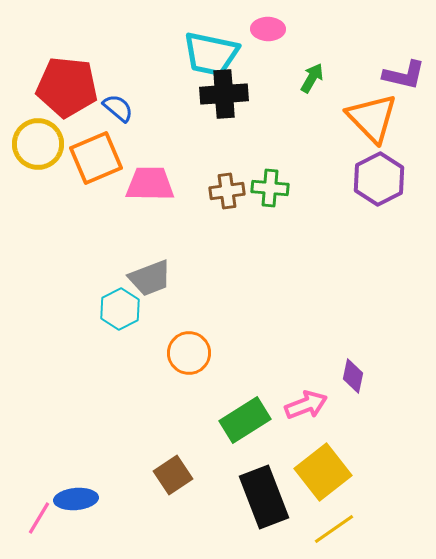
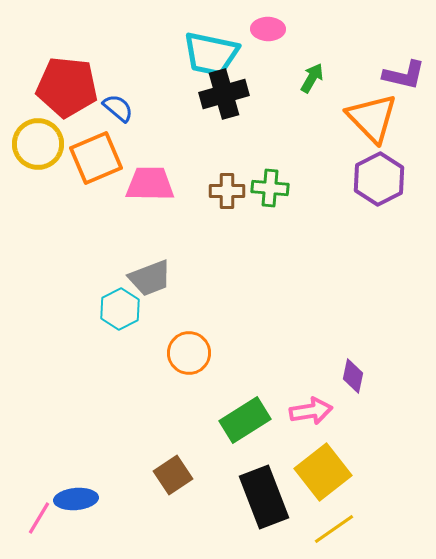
black cross: rotated 12 degrees counterclockwise
brown cross: rotated 8 degrees clockwise
pink arrow: moved 5 px right, 6 px down; rotated 12 degrees clockwise
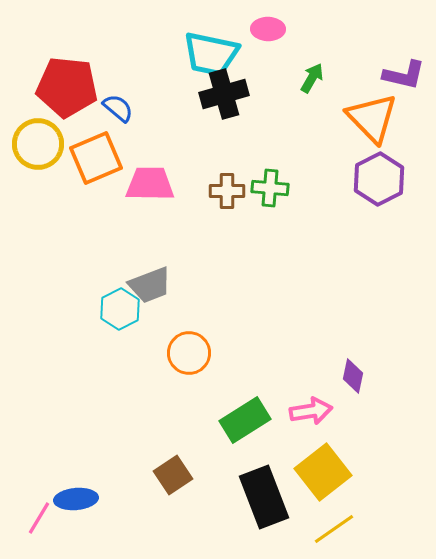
gray trapezoid: moved 7 px down
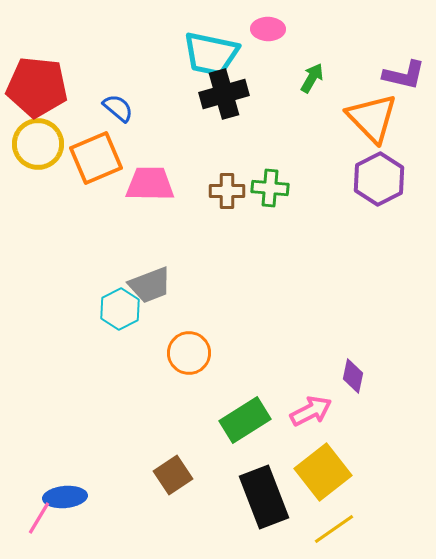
red pentagon: moved 30 px left
pink arrow: rotated 18 degrees counterclockwise
blue ellipse: moved 11 px left, 2 px up
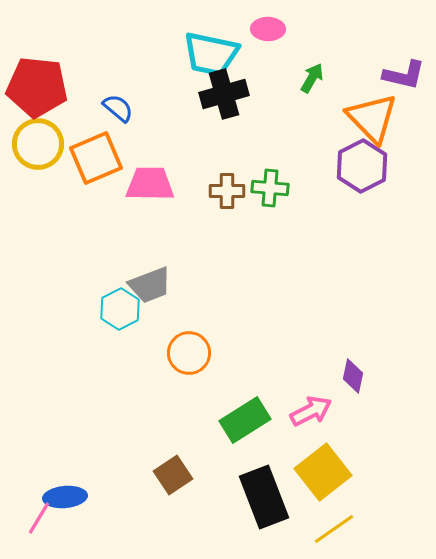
purple hexagon: moved 17 px left, 13 px up
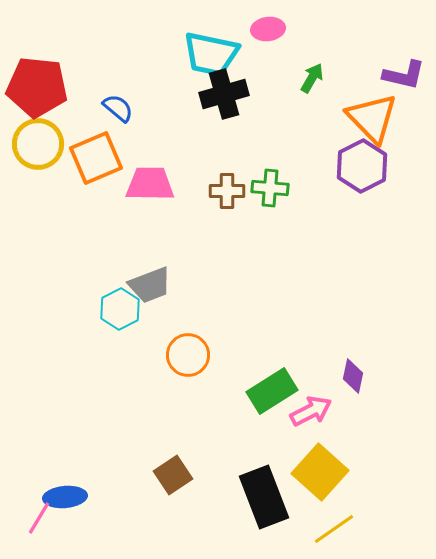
pink ellipse: rotated 8 degrees counterclockwise
orange circle: moved 1 px left, 2 px down
green rectangle: moved 27 px right, 29 px up
yellow square: moved 3 px left; rotated 10 degrees counterclockwise
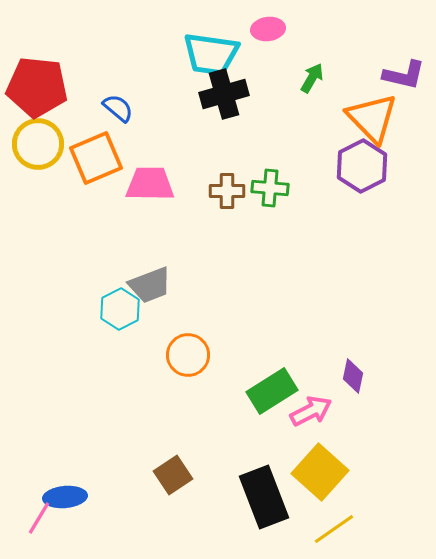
cyan trapezoid: rotated 4 degrees counterclockwise
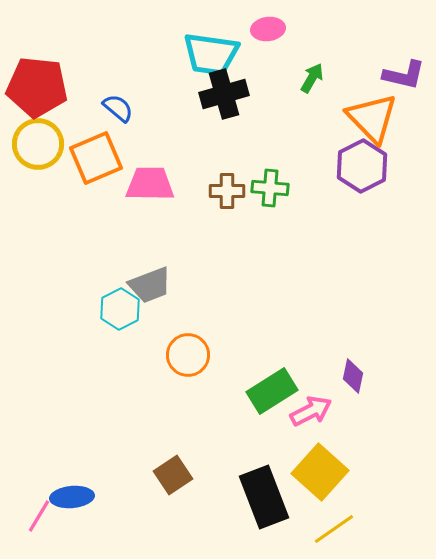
blue ellipse: moved 7 px right
pink line: moved 2 px up
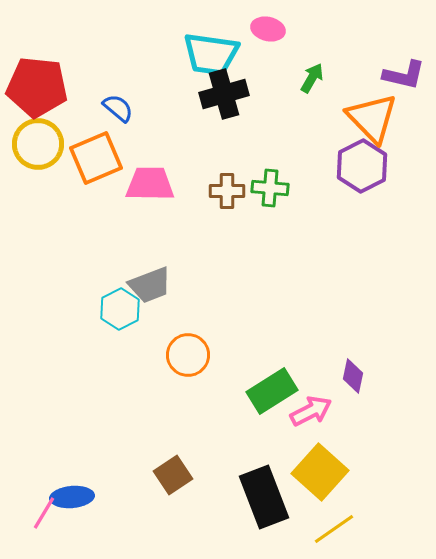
pink ellipse: rotated 20 degrees clockwise
pink line: moved 5 px right, 3 px up
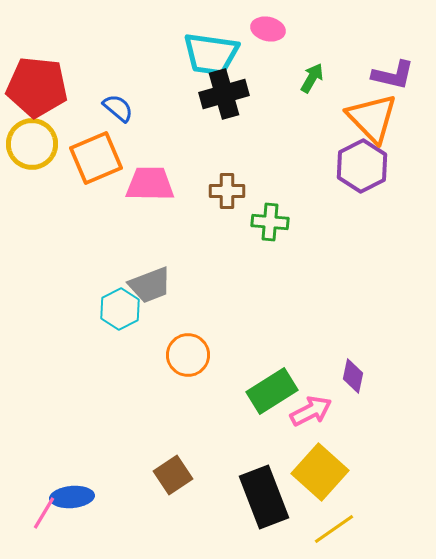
purple L-shape: moved 11 px left
yellow circle: moved 6 px left
green cross: moved 34 px down
